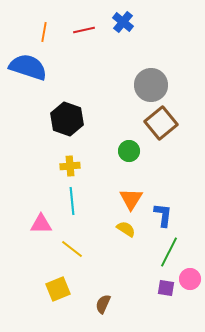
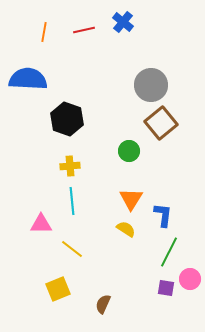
blue semicircle: moved 12 px down; rotated 15 degrees counterclockwise
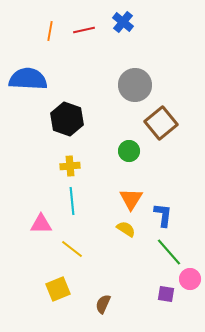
orange line: moved 6 px right, 1 px up
gray circle: moved 16 px left
green line: rotated 68 degrees counterclockwise
purple square: moved 6 px down
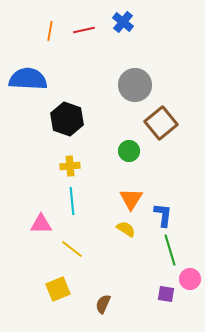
green line: moved 1 px right, 2 px up; rotated 24 degrees clockwise
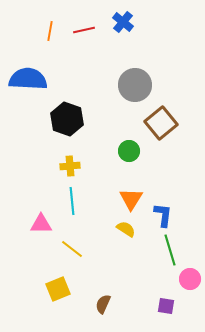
purple square: moved 12 px down
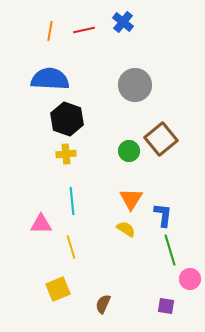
blue semicircle: moved 22 px right
brown square: moved 16 px down
yellow cross: moved 4 px left, 12 px up
yellow line: moved 1 px left, 2 px up; rotated 35 degrees clockwise
